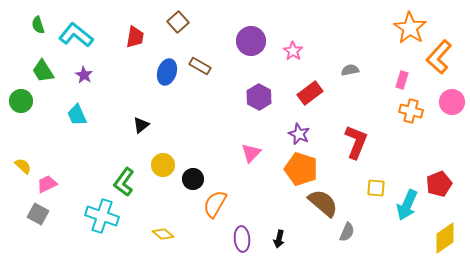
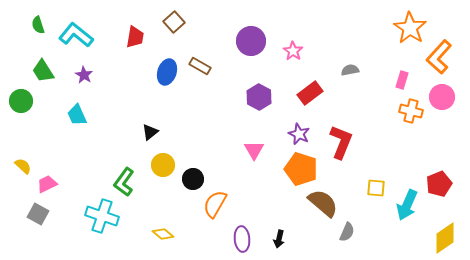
brown square at (178, 22): moved 4 px left
pink circle at (452, 102): moved 10 px left, 5 px up
black triangle at (141, 125): moved 9 px right, 7 px down
red L-shape at (356, 142): moved 15 px left
pink triangle at (251, 153): moved 3 px right, 3 px up; rotated 15 degrees counterclockwise
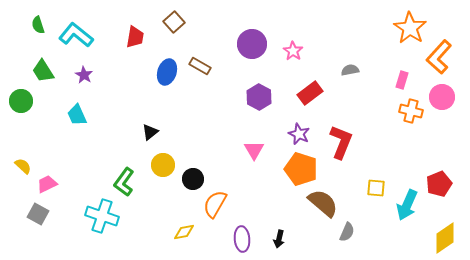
purple circle at (251, 41): moved 1 px right, 3 px down
yellow diamond at (163, 234): moved 21 px right, 2 px up; rotated 50 degrees counterclockwise
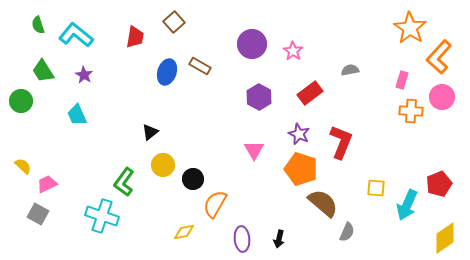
orange cross at (411, 111): rotated 10 degrees counterclockwise
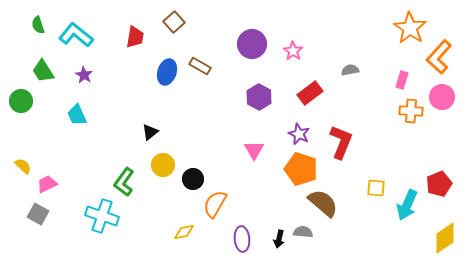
gray semicircle at (347, 232): moved 44 px left; rotated 108 degrees counterclockwise
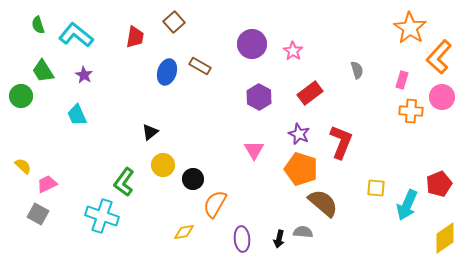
gray semicircle at (350, 70): moved 7 px right; rotated 84 degrees clockwise
green circle at (21, 101): moved 5 px up
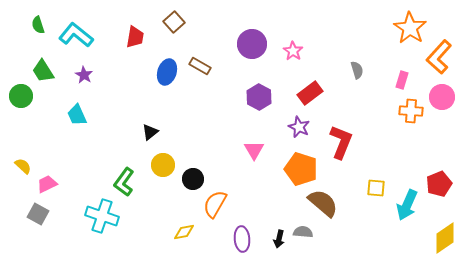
purple star at (299, 134): moved 7 px up
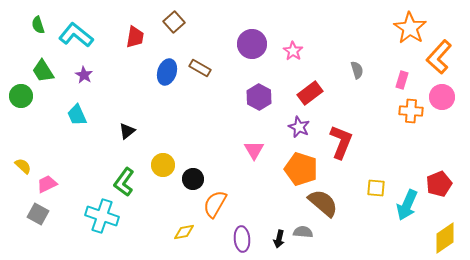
brown rectangle at (200, 66): moved 2 px down
black triangle at (150, 132): moved 23 px left, 1 px up
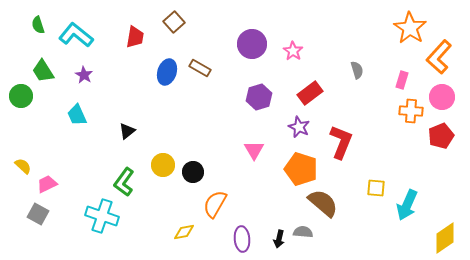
purple hexagon at (259, 97): rotated 15 degrees clockwise
black circle at (193, 179): moved 7 px up
red pentagon at (439, 184): moved 2 px right, 48 px up
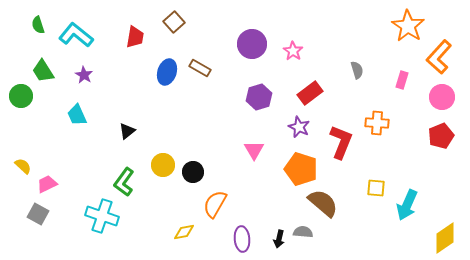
orange star at (410, 28): moved 2 px left, 2 px up
orange cross at (411, 111): moved 34 px left, 12 px down
